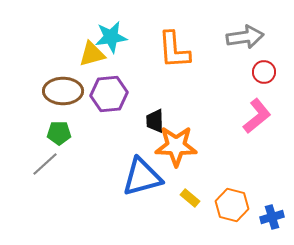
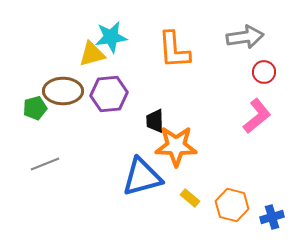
green pentagon: moved 24 px left, 25 px up; rotated 15 degrees counterclockwise
gray line: rotated 20 degrees clockwise
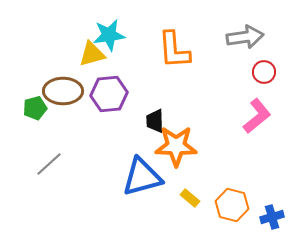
cyan star: moved 2 px left, 2 px up
gray line: moved 4 px right; rotated 20 degrees counterclockwise
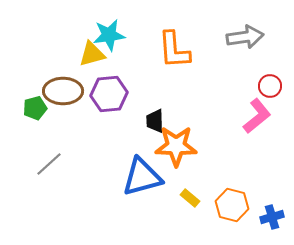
red circle: moved 6 px right, 14 px down
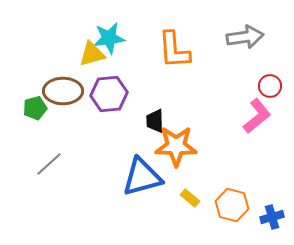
cyan star: moved 3 px down
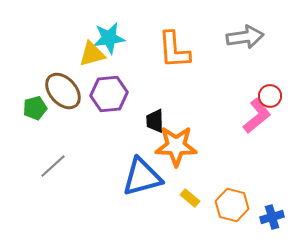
red circle: moved 10 px down
brown ellipse: rotated 48 degrees clockwise
gray line: moved 4 px right, 2 px down
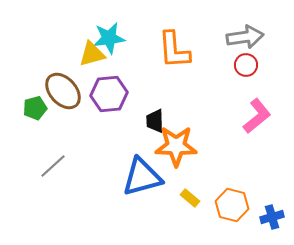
red circle: moved 24 px left, 31 px up
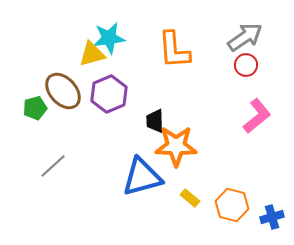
gray arrow: rotated 27 degrees counterclockwise
purple hexagon: rotated 18 degrees counterclockwise
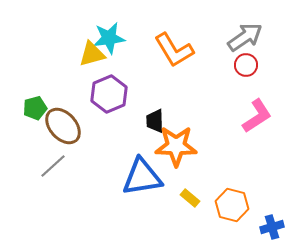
orange L-shape: rotated 27 degrees counterclockwise
brown ellipse: moved 35 px down
pink L-shape: rotated 6 degrees clockwise
blue triangle: rotated 6 degrees clockwise
blue cross: moved 10 px down
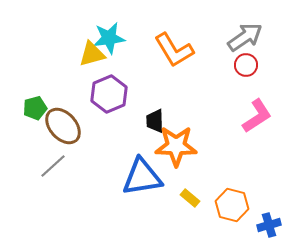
blue cross: moved 3 px left, 2 px up
